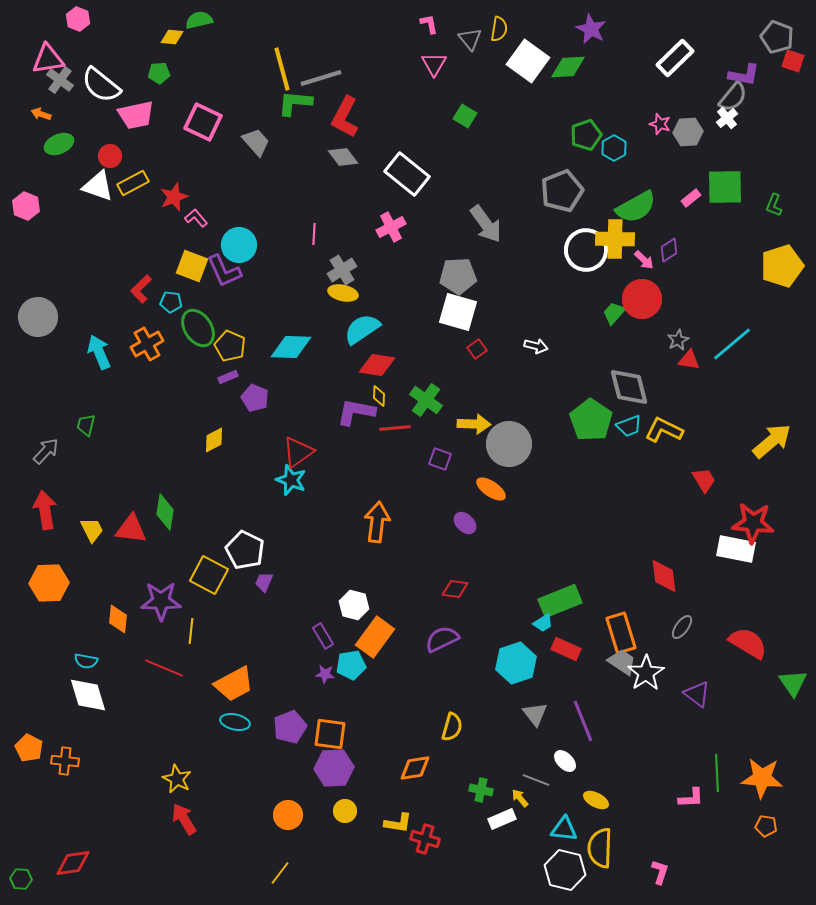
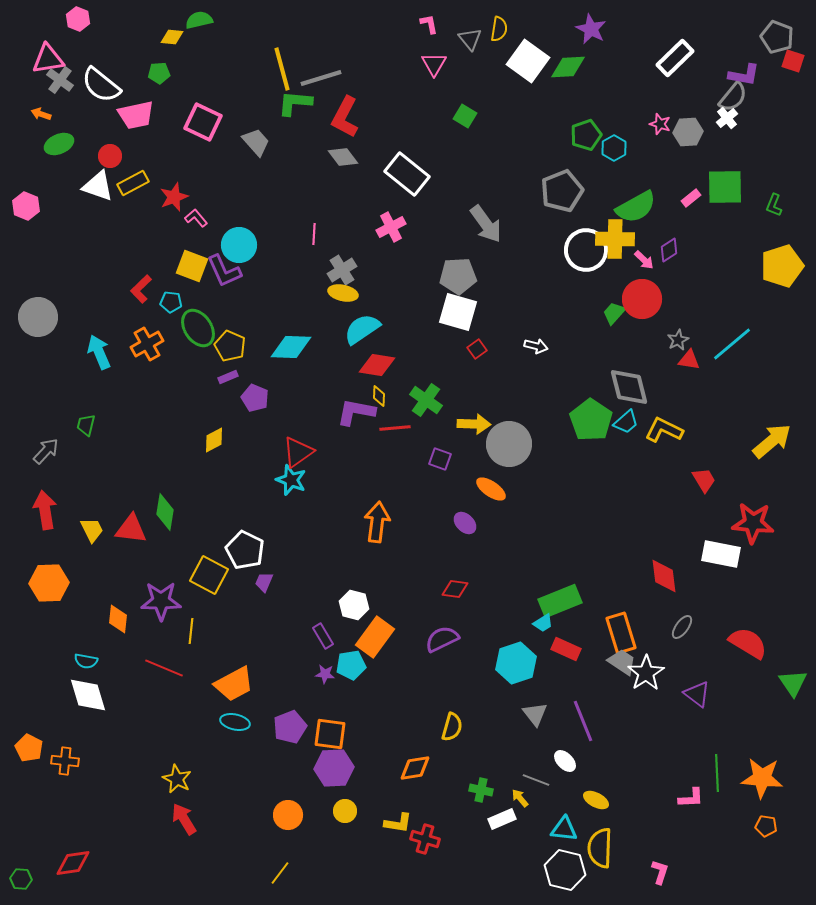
cyan trapezoid at (629, 426): moved 3 px left, 4 px up; rotated 20 degrees counterclockwise
white rectangle at (736, 549): moved 15 px left, 5 px down
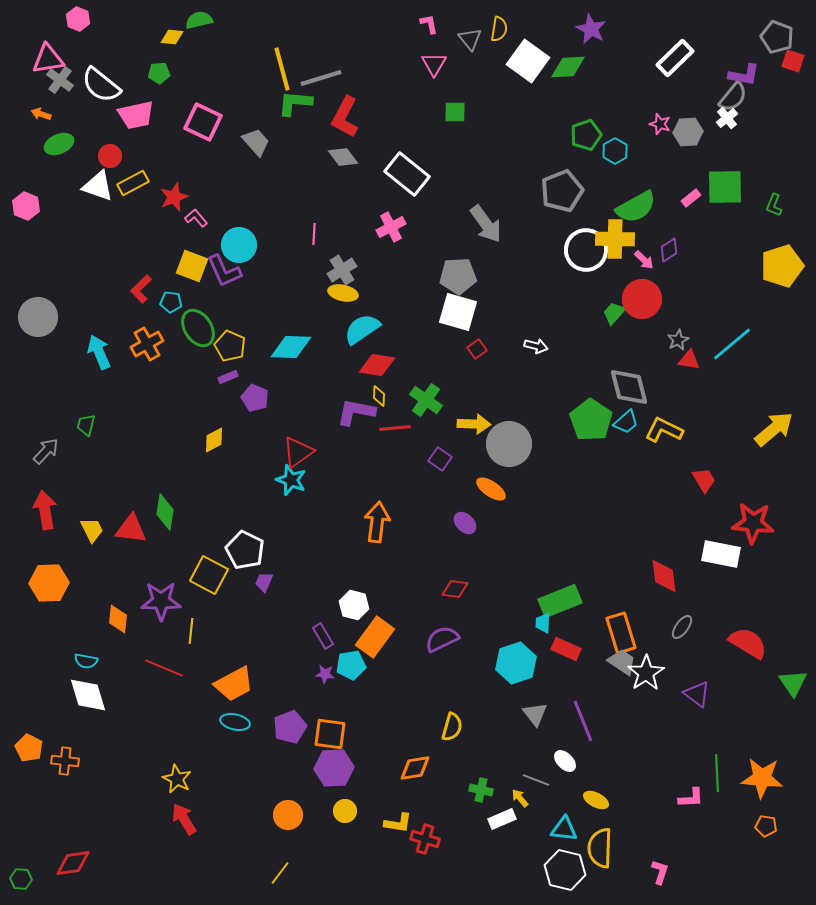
green square at (465, 116): moved 10 px left, 4 px up; rotated 30 degrees counterclockwise
cyan hexagon at (614, 148): moved 1 px right, 3 px down
yellow arrow at (772, 441): moved 2 px right, 12 px up
purple square at (440, 459): rotated 15 degrees clockwise
cyan trapezoid at (543, 623): rotated 125 degrees clockwise
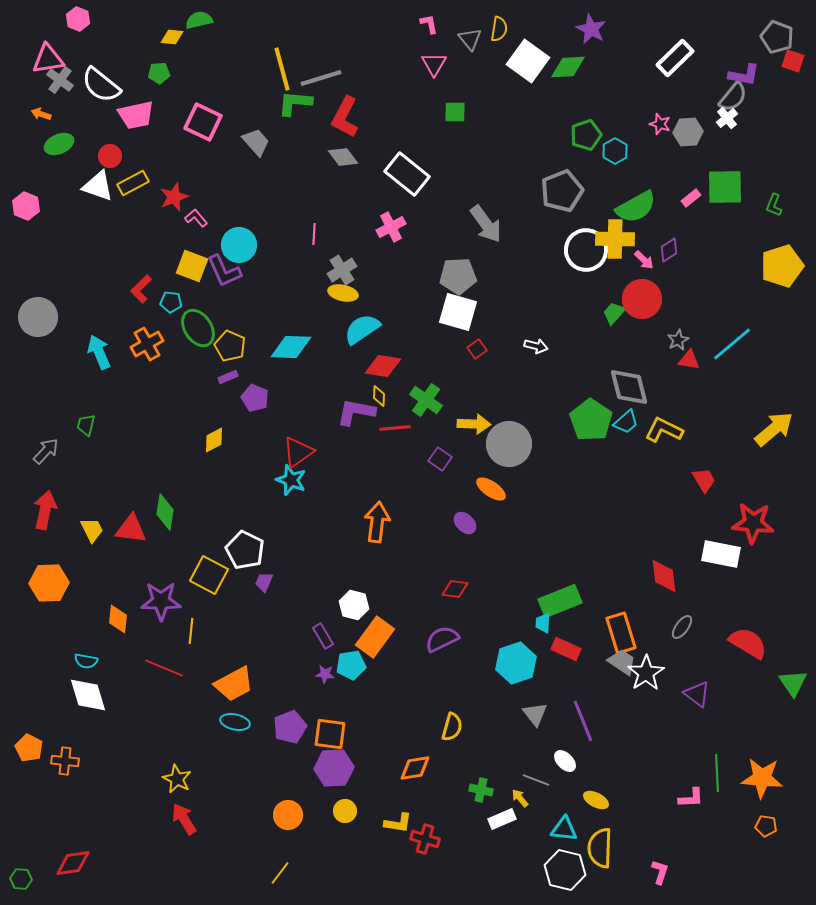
red diamond at (377, 365): moved 6 px right, 1 px down
red arrow at (45, 510): rotated 21 degrees clockwise
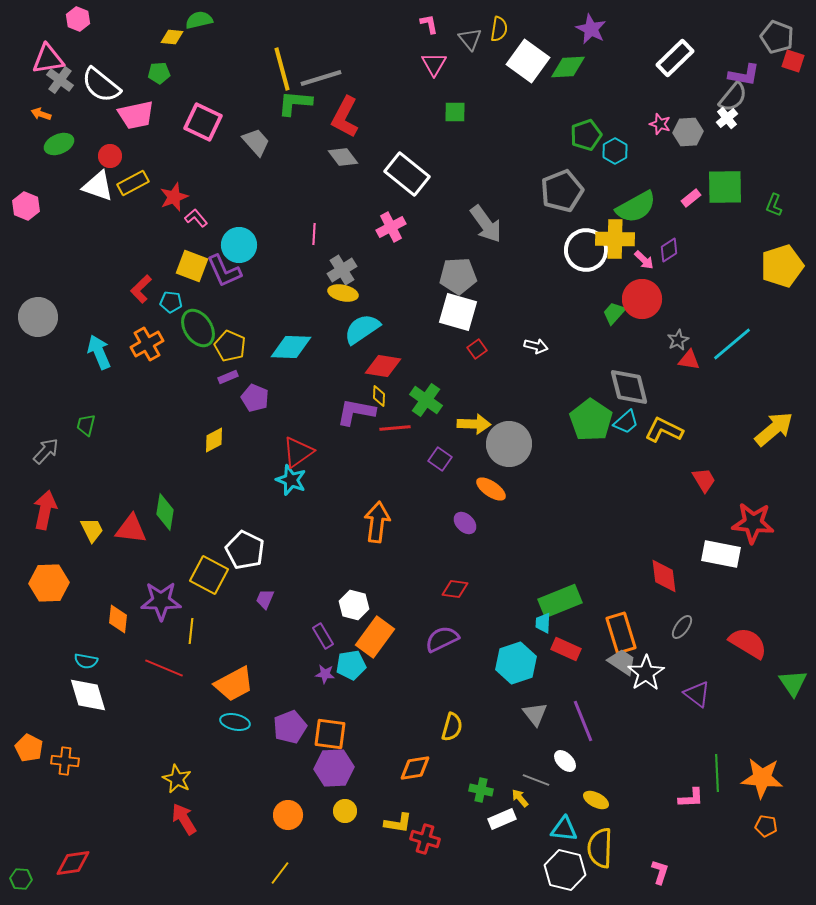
purple trapezoid at (264, 582): moved 1 px right, 17 px down
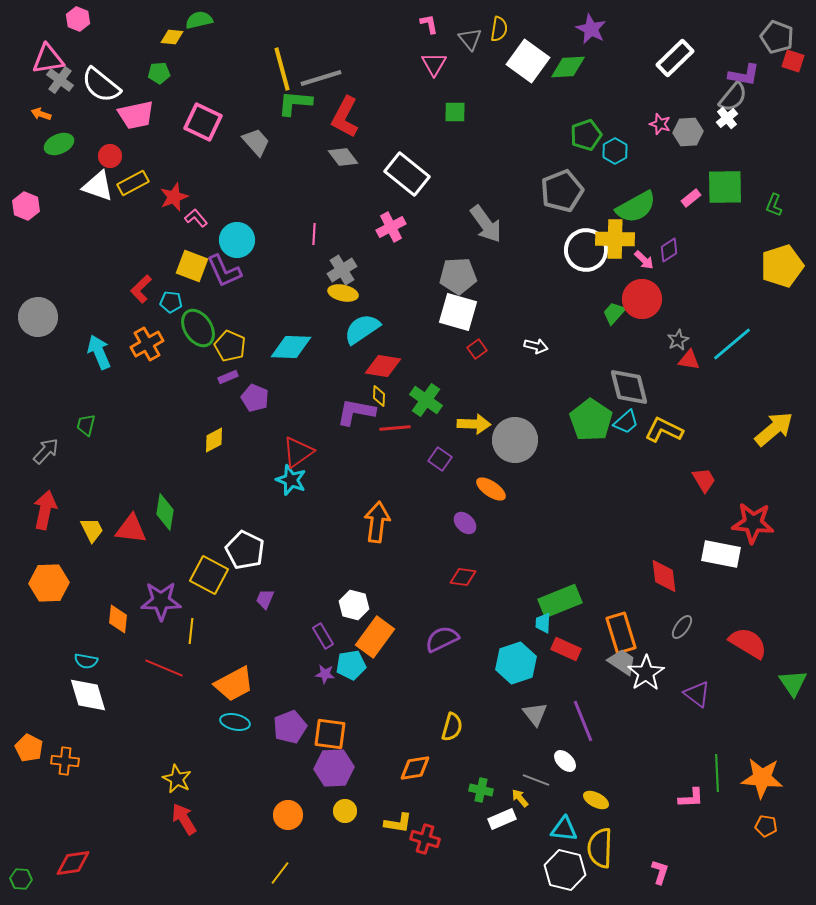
cyan circle at (239, 245): moved 2 px left, 5 px up
gray circle at (509, 444): moved 6 px right, 4 px up
red diamond at (455, 589): moved 8 px right, 12 px up
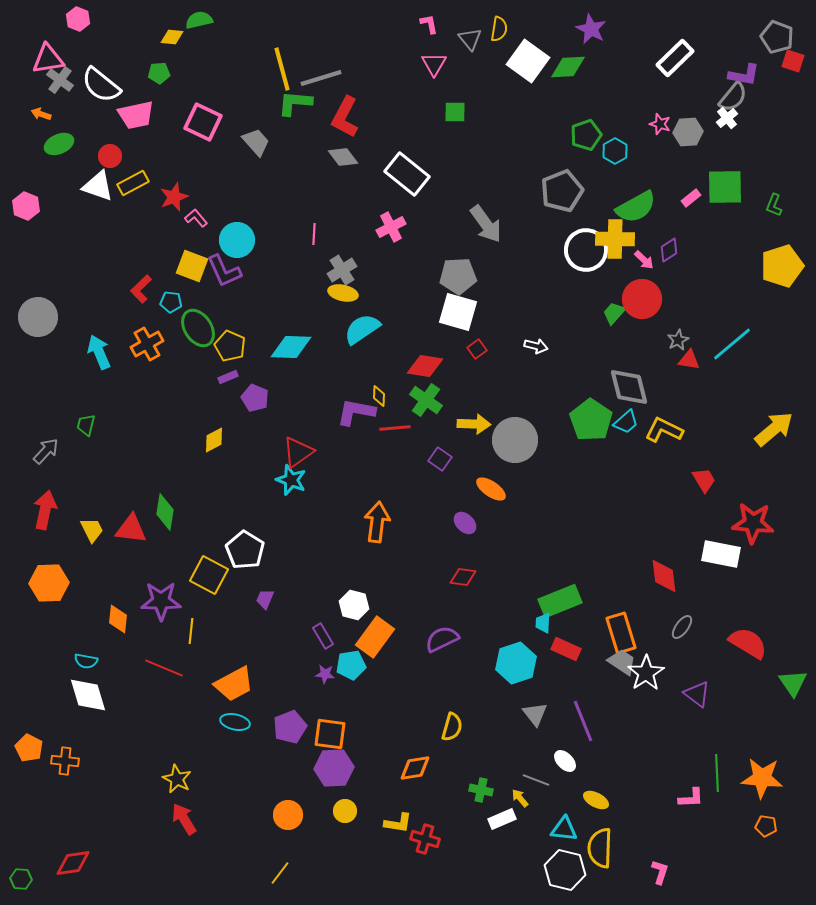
red diamond at (383, 366): moved 42 px right
white pentagon at (245, 550): rotated 6 degrees clockwise
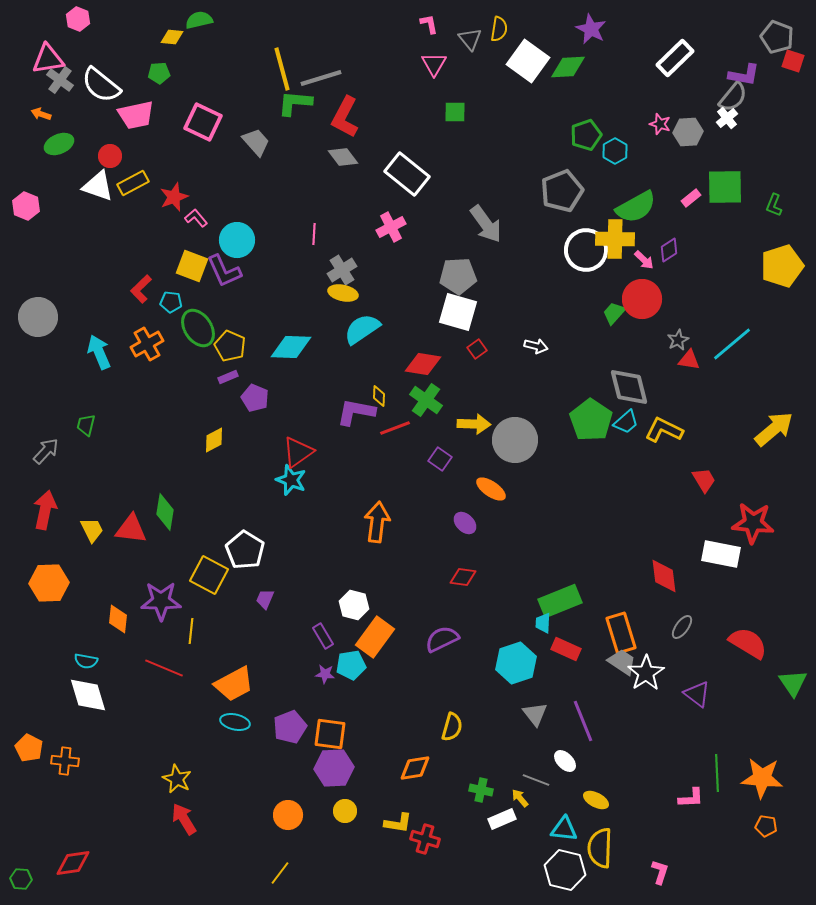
red diamond at (425, 366): moved 2 px left, 2 px up
red line at (395, 428): rotated 16 degrees counterclockwise
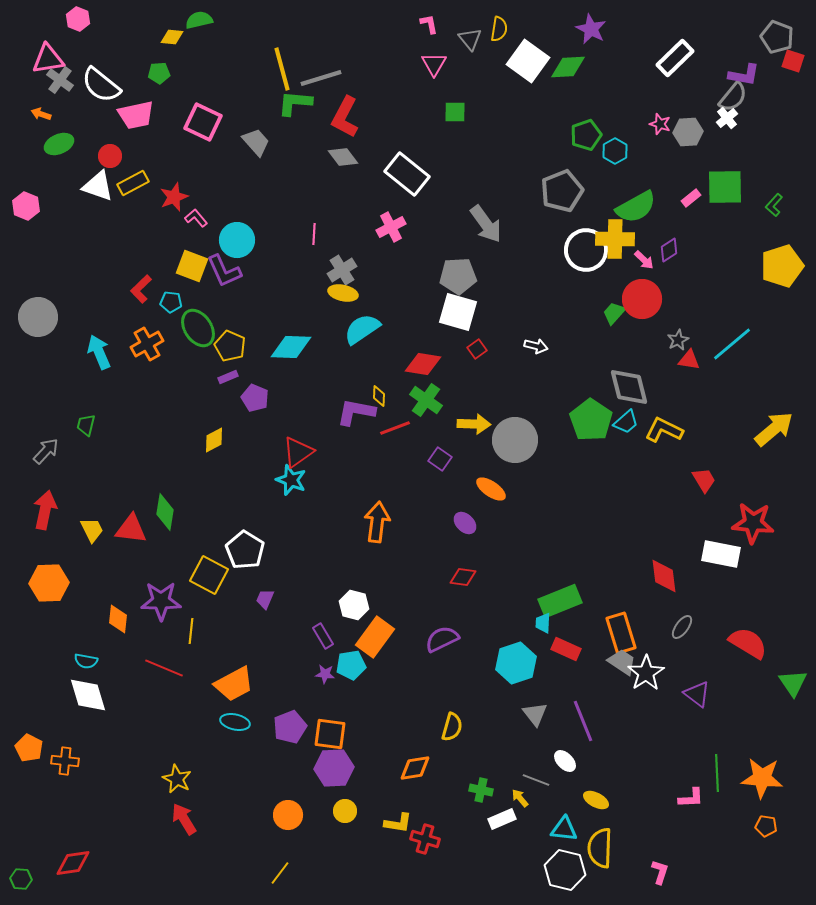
green L-shape at (774, 205): rotated 20 degrees clockwise
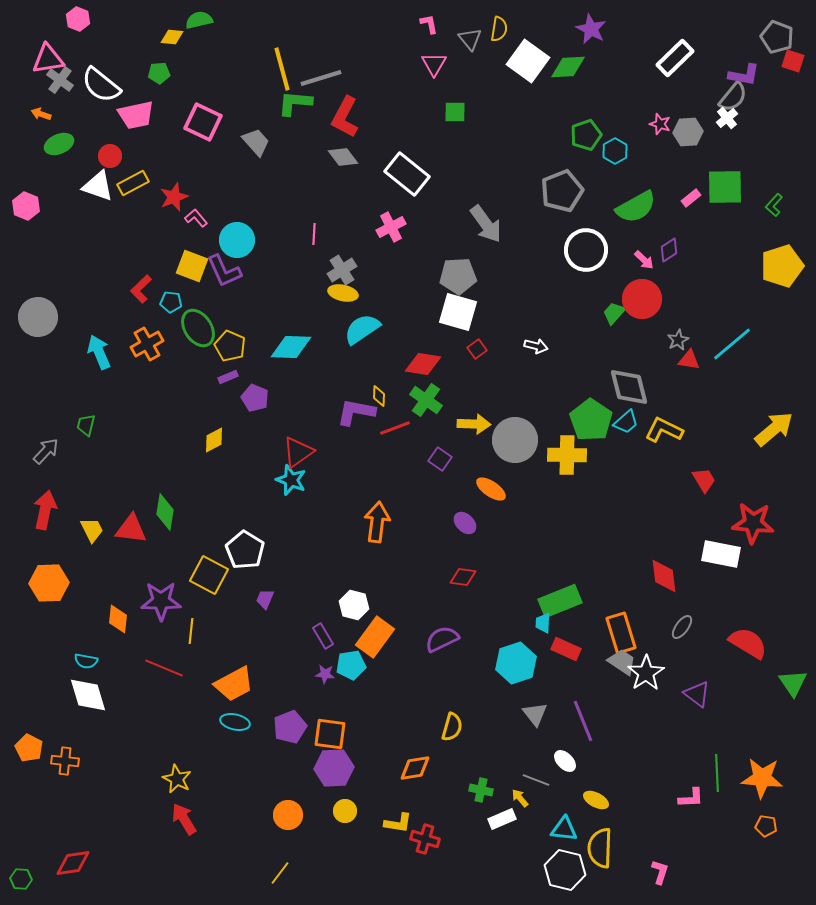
yellow cross at (615, 239): moved 48 px left, 216 px down
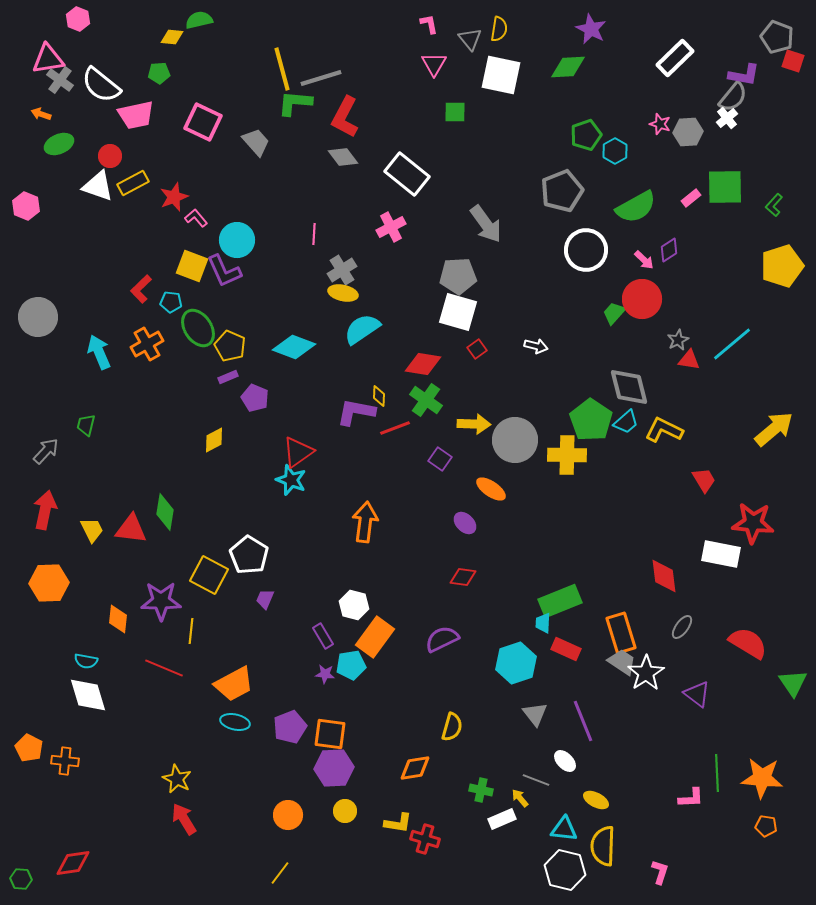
white square at (528, 61): moved 27 px left, 14 px down; rotated 24 degrees counterclockwise
cyan diamond at (291, 347): moved 3 px right; rotated 18 degrees clockwise
orange arrow at (377, 522): moved 12 px left
white pentagon at (245, 550): moved 4 px right, 5 px down
yellow semicircle at (600, 848): moved 3 px right, 2 px up
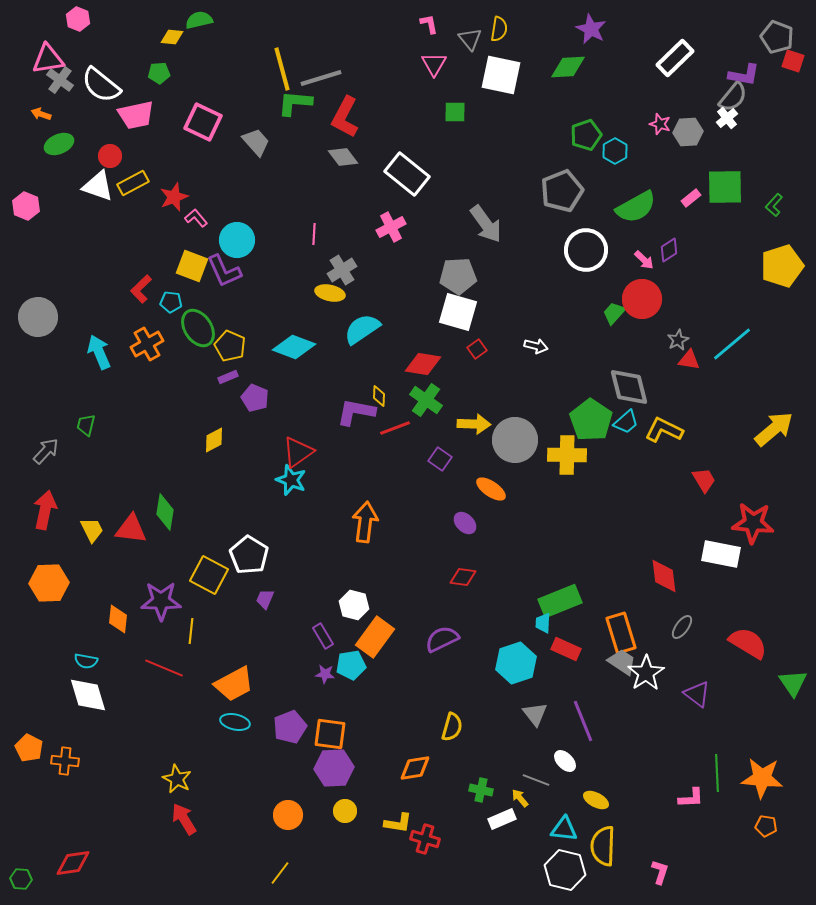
yellow ellipse at (343, 293): moved 13 px left
